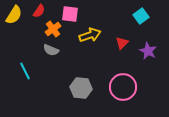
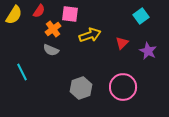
cyan line: moved 3 px left, 1 px down
gray hexagon: rotated 25 degrees counterclockwise
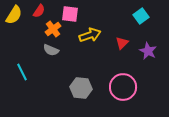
gray hexagon: rotated 25 degrees clockwise
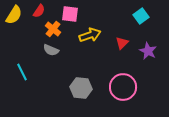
orange cross: rotated 14 degrees counterclockwise
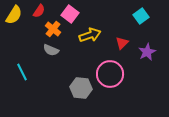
pink square: rotated 30 degrees clockwise
purple star: moved 1 px left, 1 px down; rotated 18 degrees clockwise
pink circle: moved 13 px left, 13 px up
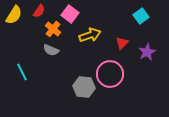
gray hexagon: moved 3 px right, 1 px up
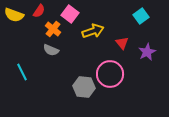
yellow semicircle: rotated 78 degrees clockwise
yellow arrow: moved 3 px right, 4 px up
red triangle: rotated 24 degrees counterclockwise
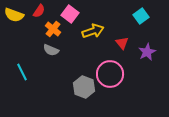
gray hexagon: rotated 15 degrees clockwise
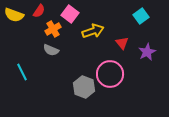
orange cross: rotated 21 degrees clockwise
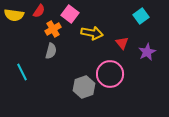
yellow semicircle: rotated 12 degrees counterclockwise
yellow arrow: moved 1 px left, 2 px down; rotated 30 degrees clockwise
gray semicircle: moved 1 px down; rotated 98 degrees counterclockwise
gray hexagon: rotated 20 degrees clockwise
